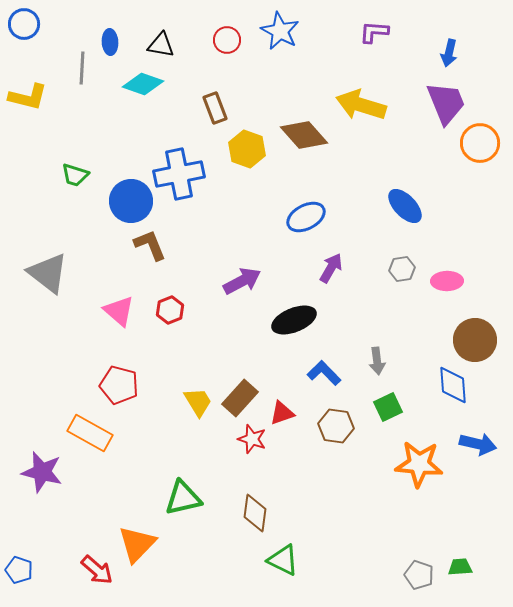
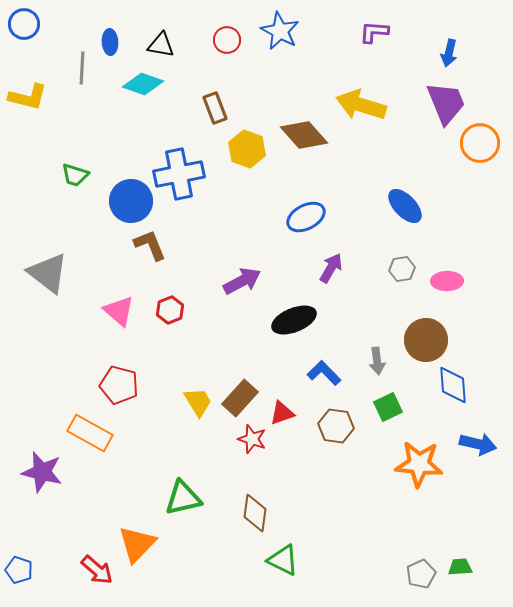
brown circle at (475, 340): moved 49 px left
gray pentagon at (419, 575): moved 2 px right, 1 px up; rotated 28 degrees clockwise
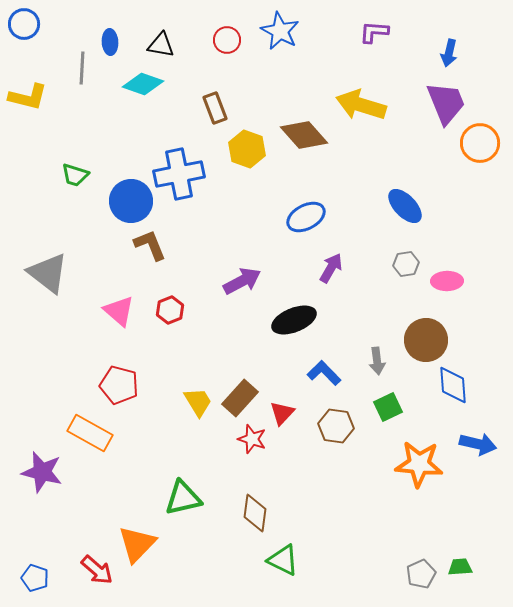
gray hexagon at (402, 269): moved 4 px right, 5 px up
red triangle at (282, 413): rotated 28 degrees counterclockwise
blue pentagon at (19, 570): moved 16 px right, 8 px down
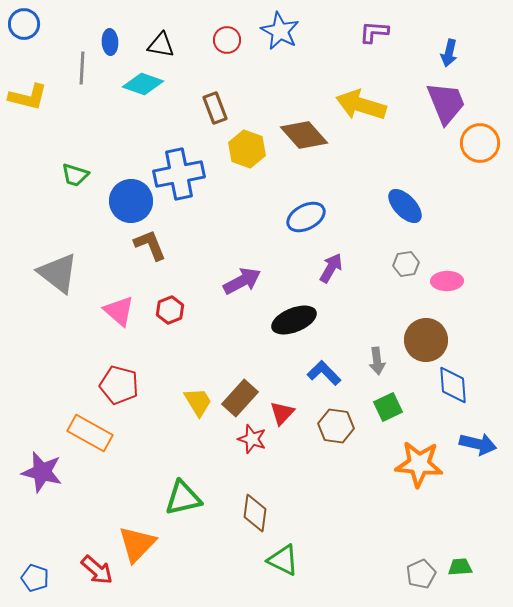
gray triangle at (48, 273): moved 10 px right
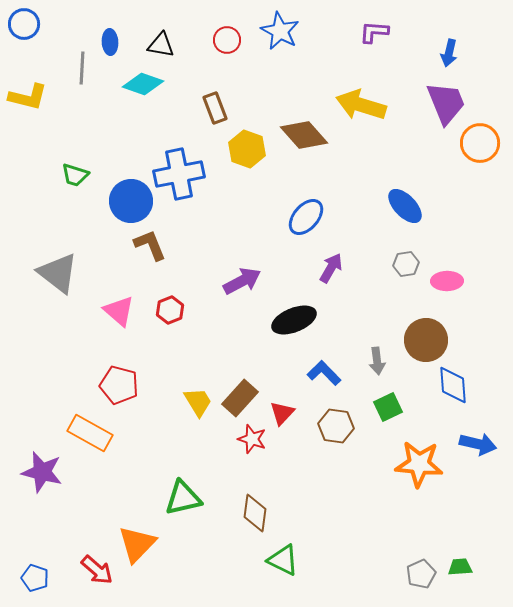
blue ellipse at (306, 217): rotated 21 degrees counterclockwise
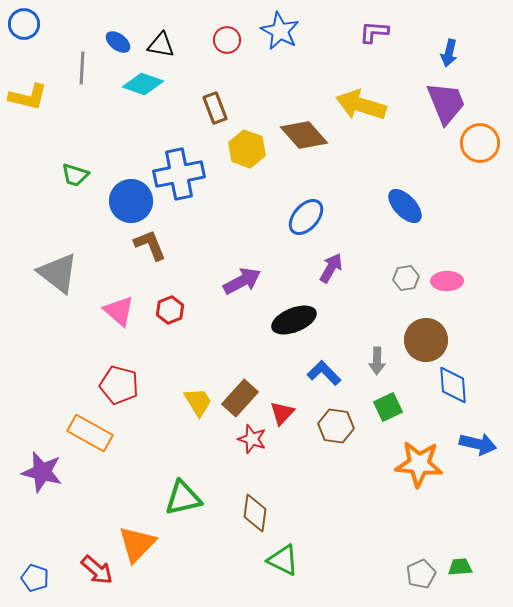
blue ellipse at (110, 42): moved 8 px right; rotated 50 degrees counterclockwise
gray hexagon at (406, 264): moved 14 px down
gray arrow at (377, 361): rotated 8 degrees clockwise
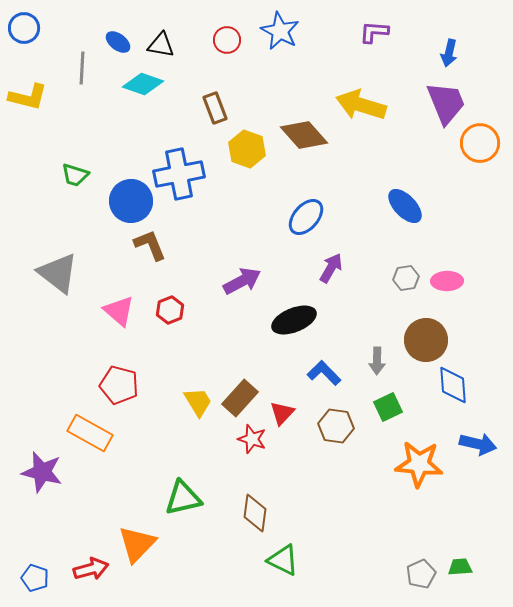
blue circle at (24, 24): moved 4 px down
red arrow at (97, 570): moved 6 px left, 1 px up; rotated 56 degrees counterclockwise
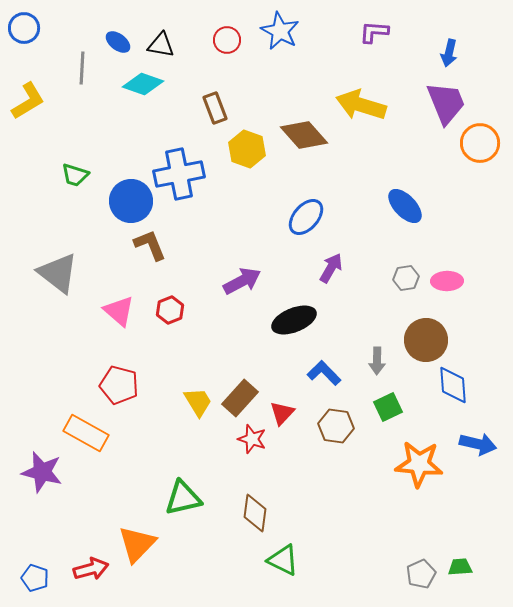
yellow L-shape at (28, 97): moved 4 px down; rotated 45 degrees counterclockwise
orange rectangle at (90, 433): moved 4 px left
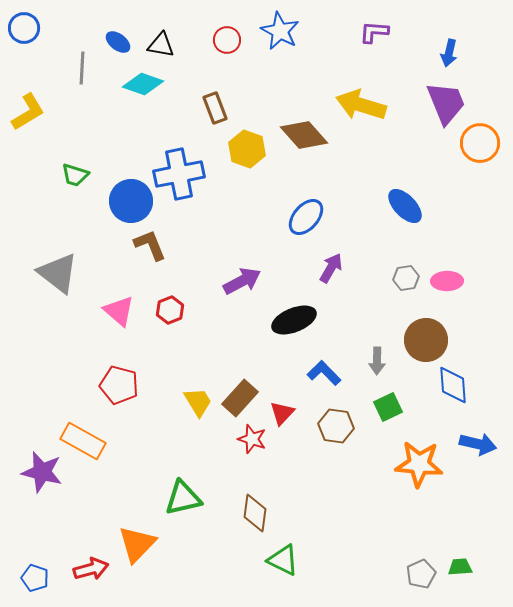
yellow L-shape at (28, 101): moved 11 px down
orange rectangle at (86, 433): moved 3 px left, 8 px down
